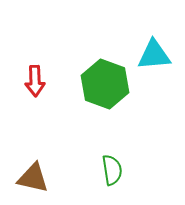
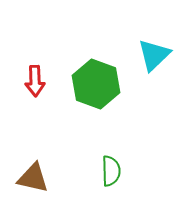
cyan triangle: rotated 39 degrees counterclockwise
green hexagon: moved 9 px left
green semicircle: moved 1 px left, 1 px down; rotated 8 degrees clockwise
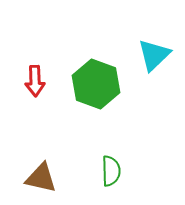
brown triangle: moved 8 px right
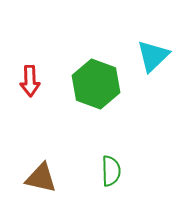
cyan triangle: moved 1 px left, 1 px down
red arrow: moved 5 px left
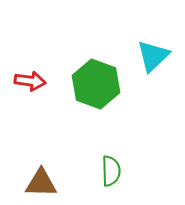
red arrow: rotated 80 degrees counterclockwise
brown triangle: moved 5 px down; rotated 12 degrees counterclockwise
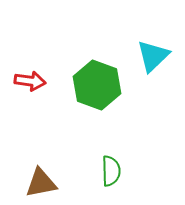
green hexagon: moved 1 px right, 1 px down
brown triangle: rotated 12 degrees counterclockwise
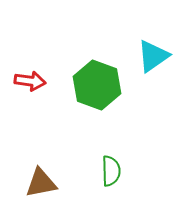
cyan triangle: rotated 9 degrees clockwise
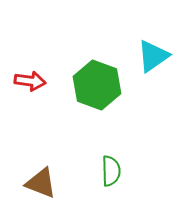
brown triangle: rotated 32 degrees clockwise
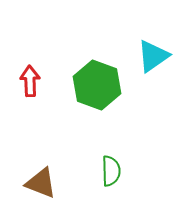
red arrow: rotated 100 degrees counterclockwise
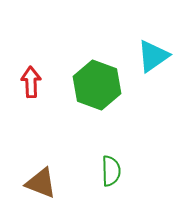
red arrow: moved 1 px right, 1 px down
